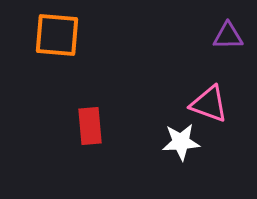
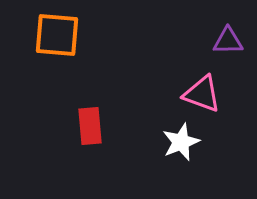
purple triangle: moved 5 px down
pink triangle: moved 7 px left, 10 px up
white star: rotated 18 degrees counterclockwise
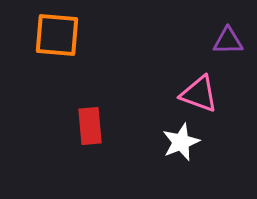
pink triangle: moved 3 px left
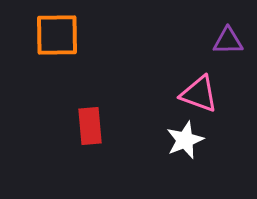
orange square: rotated 6 degrees counterclockwise
white star: moved 4 px right, 2 px up
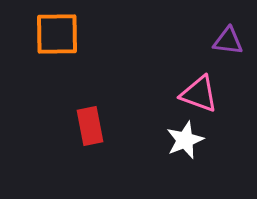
orange square: moved 1 px up
purple triangle: rotated 8 degrees clockwise
red rectangle: rotated 6 degrees counterclockwise
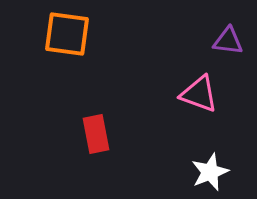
orange square: moved 10 px right; rotated 9 degrees clockwise
red rectangle: moved 6 px right, 8 px down
white star: moved 25 px right, 32 px down
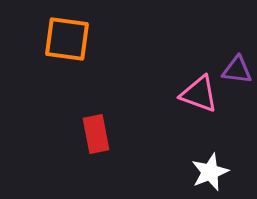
orange square: moved 5 px down
purple triangle: moved 9 px right, 29 px down
